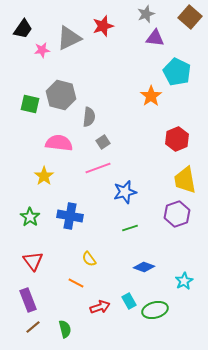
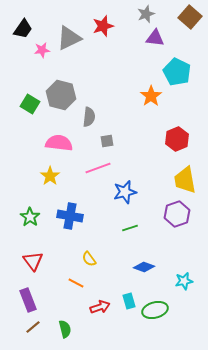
green square: rotated 18 degrees clockwise
gray square: moved 4 px right, 1 px up; rotated 24 degrees clockwise
yellow star: moved 6 px right
cyan star: rotated 18 degrees clockwise
cyan rectangle: rotated 14 degrees clockwise
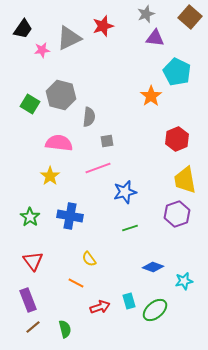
blue diamond: moved 9 px right
green ellipse: rotated 25 degrees counterclockwise
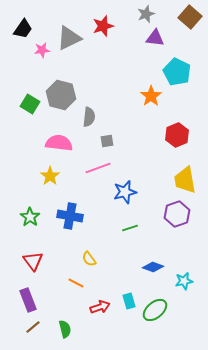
red hexagon: moved 4 px up
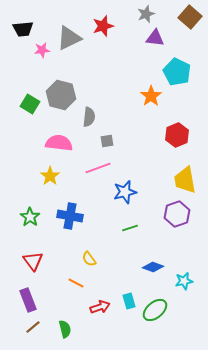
black trapezoid: rotated 50 degrees clockwise
